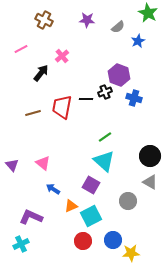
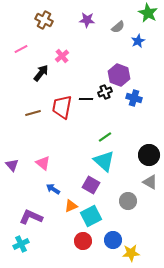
black circle: moved 1 px left, 1 px up
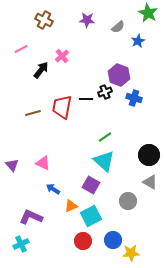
black arrow: moved 3 px up
pink triangle: rotated 14 degrees counterclockwise
